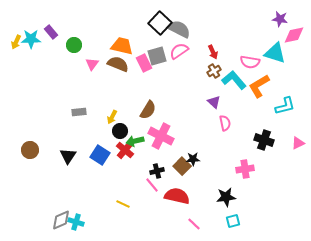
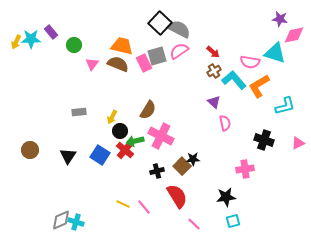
red arrow at (213, 52): rotated 24 degrees counterclockwise
pink line at (152, 185): moved 8 px left, 22 px down
red semicircle at (177, 196): rotated 45 degrees clockwise
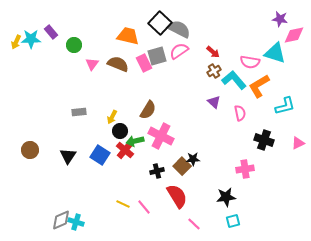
orange trapezoid at (122, 46): moved 6 px right, 10 px up
pink semicircle at (225, 123): moved 15 px right, 10 px up
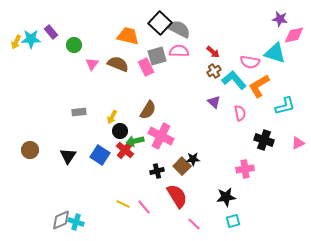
pink semicircle at (179, 51): rotated 36 degrees clockwise
pink rectangle at (144, 63): moved 2 px right, 4 px down
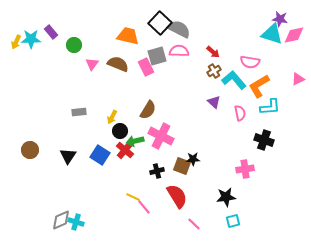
cyan triangle at (275, 53): moved 3 px left, 19 px up
cyan L-shape at (285, 106): moved 15 px left, 1 px down; rotated 10 degrees clockwise
pink triangle at (298, 143): moved 64 px up
brown square at (182, 166): rotated 24 degrees counterclockwise
yellow line at (123, 204): moved 10 px right, 7 px up
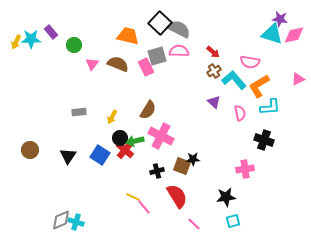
black circle at (120, 131): moved 7 px down
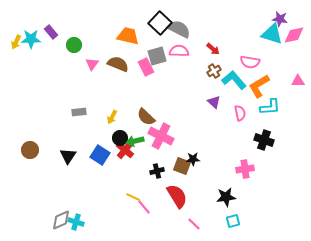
red arrow at (213, 52): moved 3 px up
pink triangle at (298, 79): moved 2 px down; rotated 24 degrees clockwise
brown semicircle at (148, 110): moved 2 px left, 7 px down; rotated 102 degrees clockwise
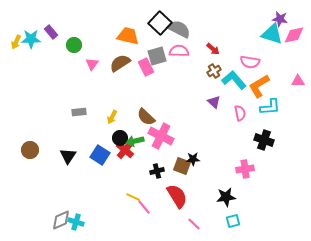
brown semicircle at (118, 64): moved 2 px right, 1 px up; rotated 55 degrees counterclockwise
